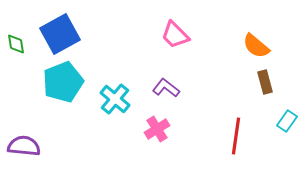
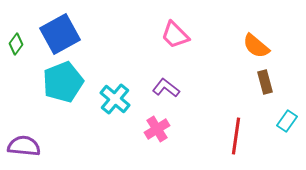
green diamond: rotated 45 degrees clockwise
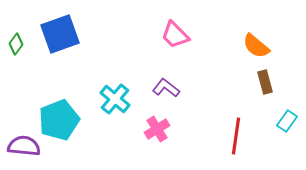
blue square: rotated 9 degrees clockwise
cyan pentagon: moved 4 px left, 38 px down
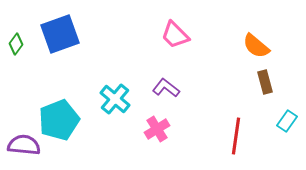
purple semicircle: moved 1 px up
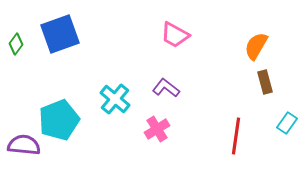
pink trapezoid: rotated 16 degrees counterclockwise
orange semicircle: rotated 80 degrees clockwise
cyan rectangle: moved 2 px down
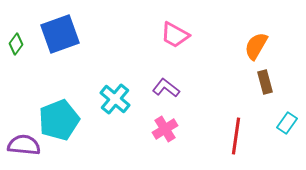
pink cross: moved 8 px right
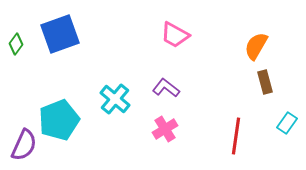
purple semicircle: rotated 108 degrees clockwise
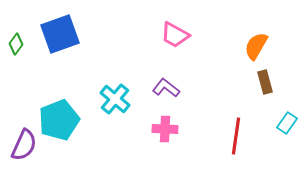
pink cross: rotated 35 degrees clockwise
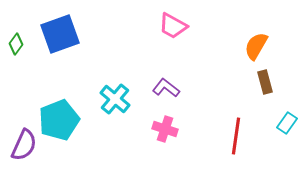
pink trapezoid: moved 2 px left, 9 px up
pink cross: rotated 15 degrees clockwise
